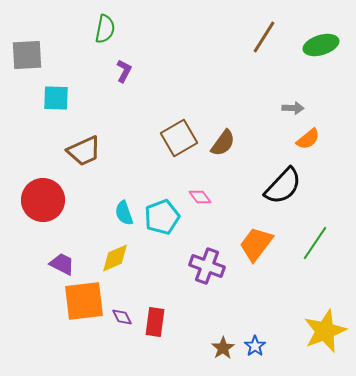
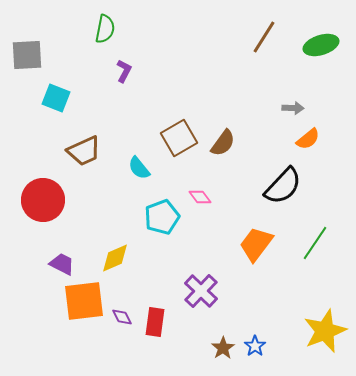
cyan square: rotated 20 degrees clockwise
cyan semicircle: moved 15 px right, 45 px up; rotated 20 degrees counterclockwise
purple cross: moved 6 px left, 25 px down; rotated 24 degrees clockwise
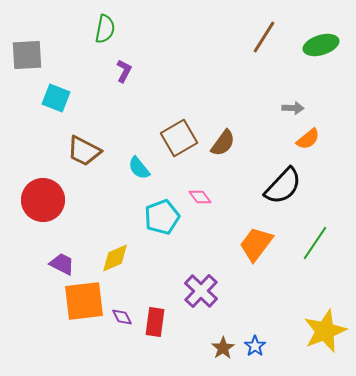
brown trapezoid: rotated 51 degrees clockwise
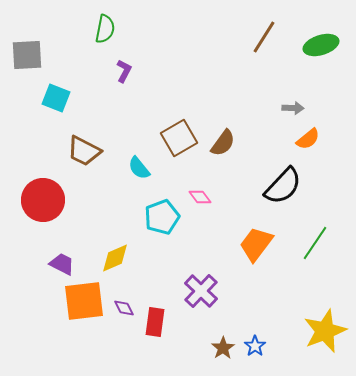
purple diamond: moved 2 px right, 9 px up
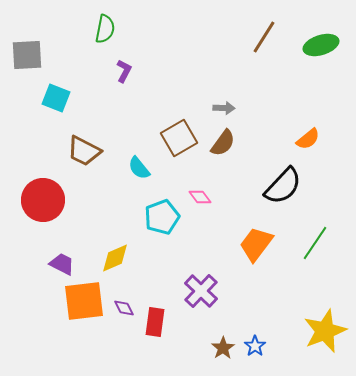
gray arrow: moved 69 px left
